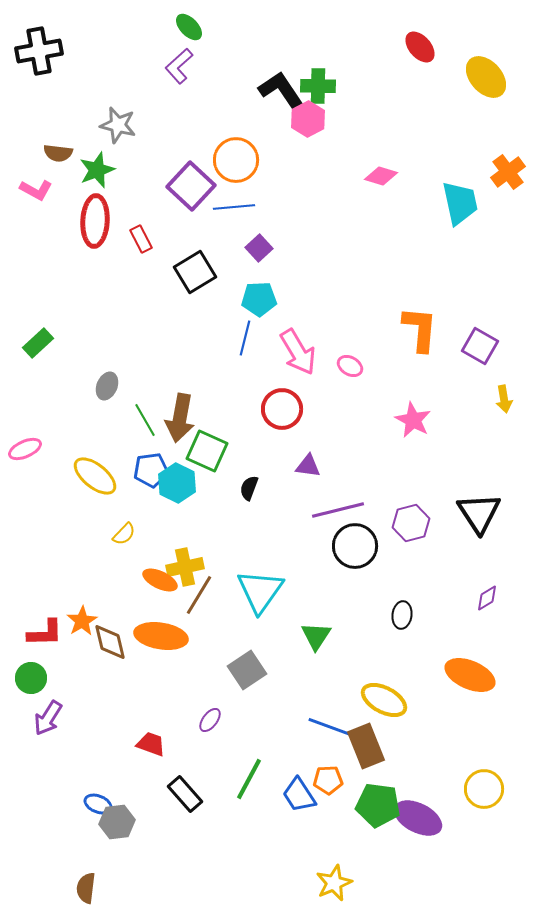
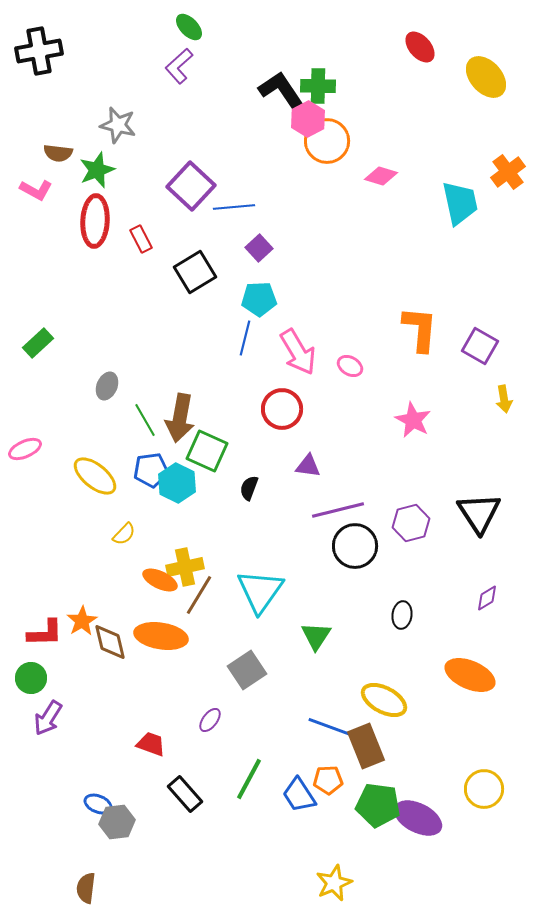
orange circle at (236, 160): moved 91 px right, 19 px up
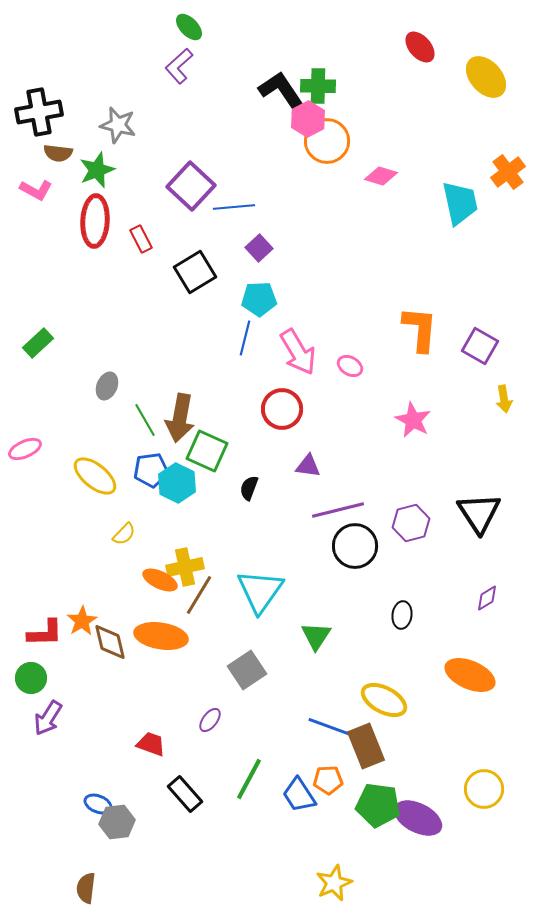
black cross at (39, 51): moved 61 px down
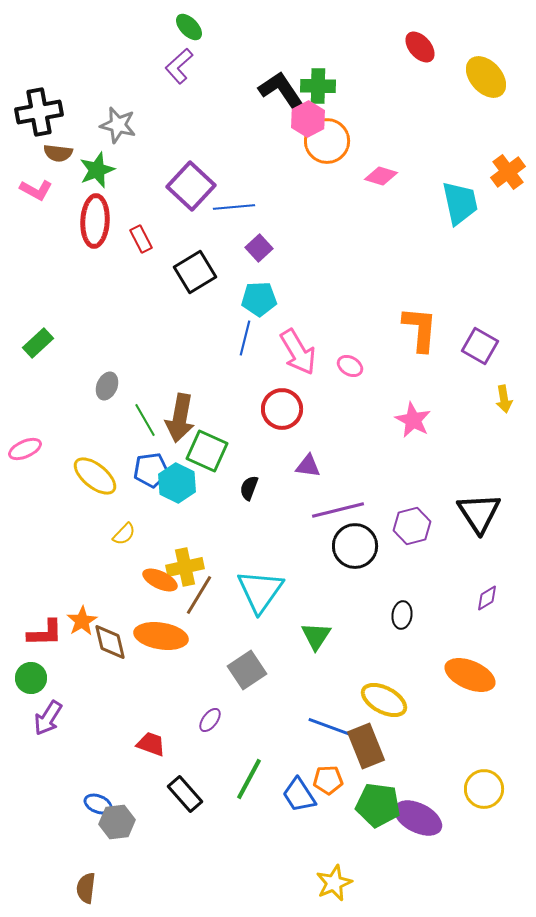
purple hexagon at (411, 523): moved 1 px right, 3 px down
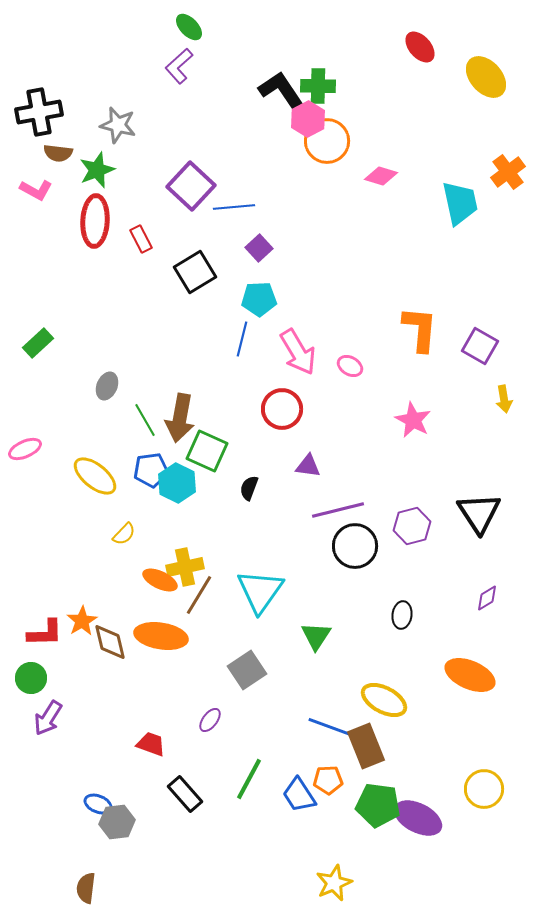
blue line at (245, 338): moved 3 px left, 1 px down
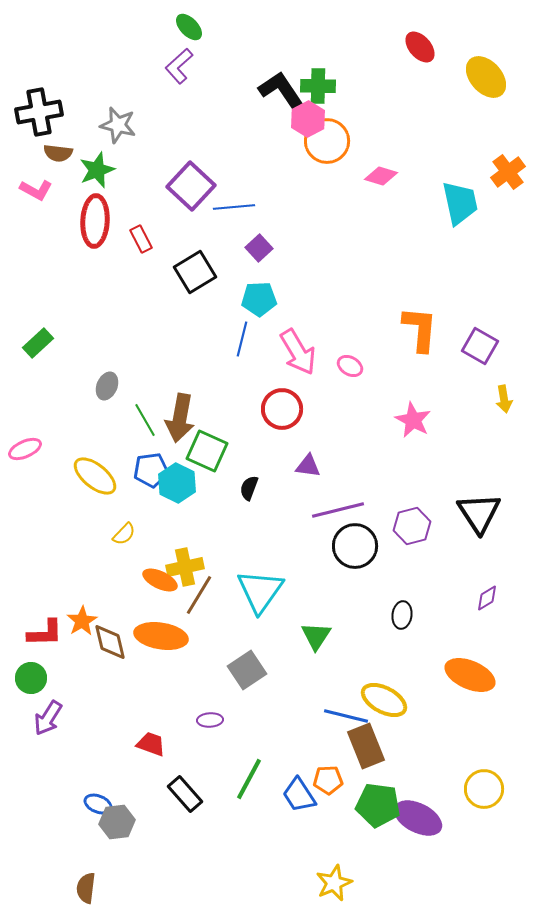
purple ellipse at (210, 720): rotated 50 degrees clockwise
blue line at (330, 727): moved 16 px right, 11 px up; rotated 6 degrees counterclockwise
